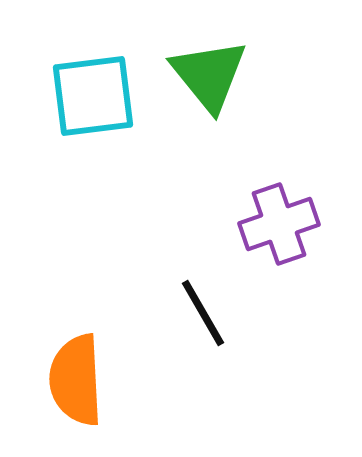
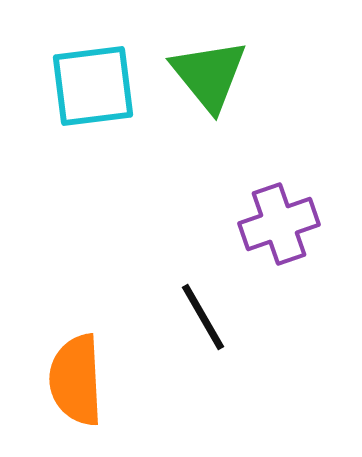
cyan square: moved 10 px up
black line: moved 4 px down
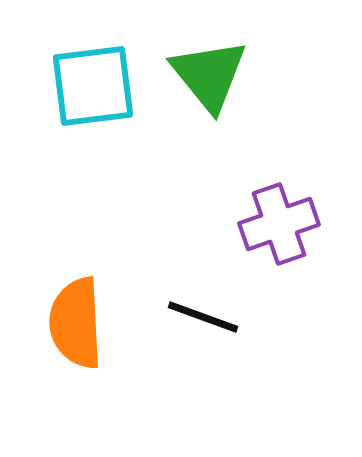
black line: rotated 40 degrees counterclockwise
orange semicircle: moved 57 px up
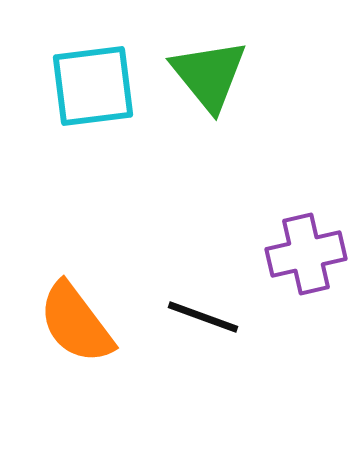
purple cross: moved 27 px right, 30 px down; rotated 6 degrees clockwise
orange semicircle: rotated 34 degrees counterclockwise
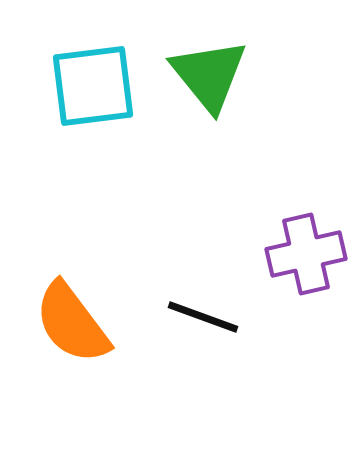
orange semicircle: moved 4 px left
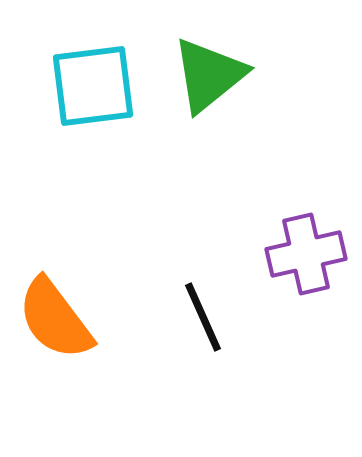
green triangle: rotated 30 degrees clockwise
black line: rotated 46 degrees clockwise
orange semicircle: moved 17 px left, 4 px up
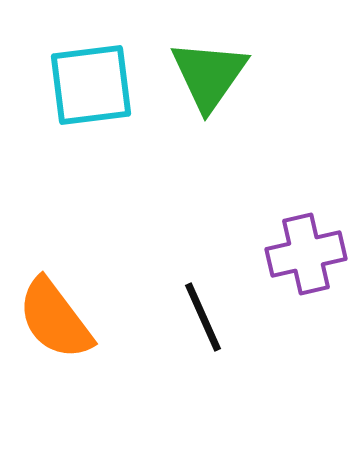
green triangle: rotated 16 degrees counterclockwise
cyan square: moved 2 px left, 1 px up
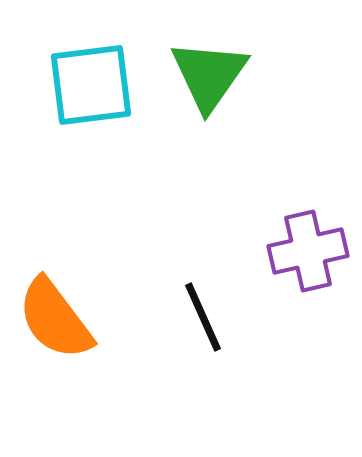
purple cross: moved 2 px right, 3 px up
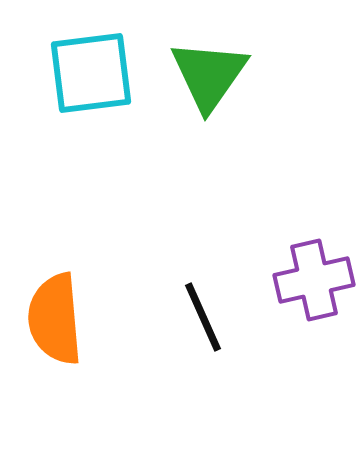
cyan square: moved 12 px up
purple cross: moved 6 px right, 29 px down
orange semicircle: rotated 32 degrees clockwise
